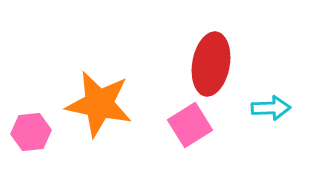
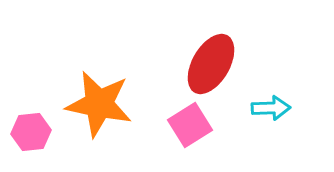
red ellipse: rotated 20 degrees clockwise
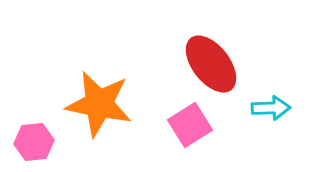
red ellipse: rotated 68 degrees counterclockwise
pink hexagon: moved 3 px right, 10 px down
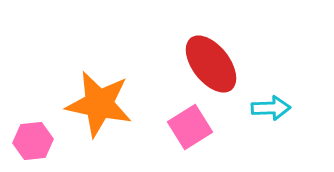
pink square: moved 2 px down
pink hexagon: moved 1 px left, 1 px up
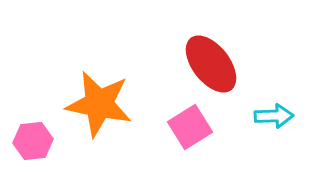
cyan arrow: moved 3 px right, 8 px down
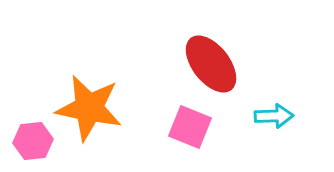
orange star: moved 10 px left, 4 px down
pink square: rotated 36 degrees counterclockwise
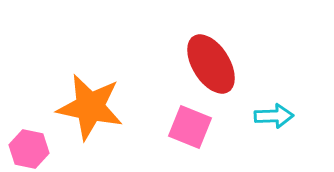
red ellipse: rotated 6 degrees clockwise
orange star: moved 1 px right, 1 px up
pink hexagon: moved 4 px left, 8 px down; rotated 18 degrees clockwise
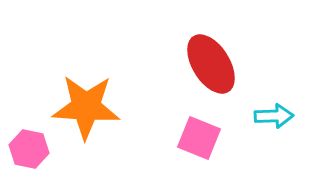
orange star: moved 4 px left; rotated 8 degrees counterclockwise
pink square: moved 9 px right, 11 px down
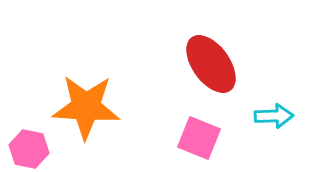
red ellipse: rotated 4 degrees counterclockwise
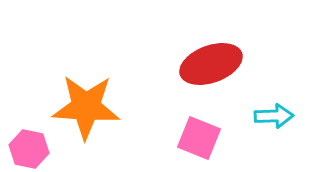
red ellipse: rotated 74 degrees counterclockwise
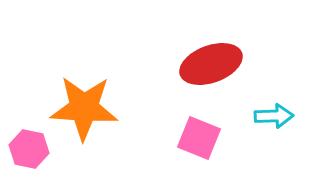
orange star: moved 2 px left, 1 px down
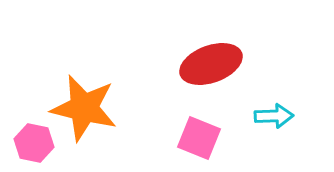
orange star: rotated 10 degrees clockwise
pink hexagon: moved 5 px right, 6 px up
